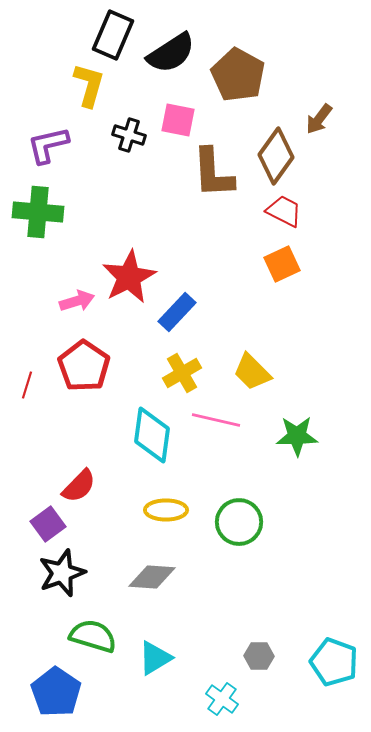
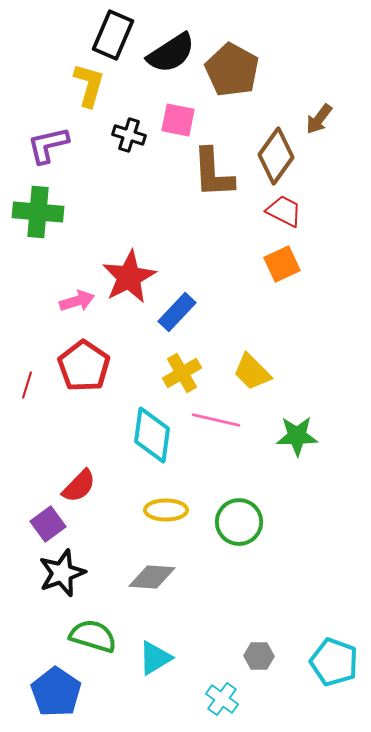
brown pentagon: moved 6 px left, 5 px up
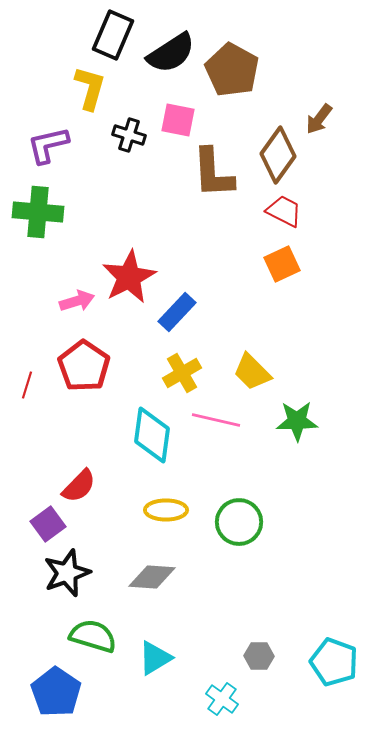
yellow L-shape: moved 1 px right, 3 px down
brown diamond: moved 2 px right, 1 px up
green star: moved 15 px up
black star: moved 5 px right
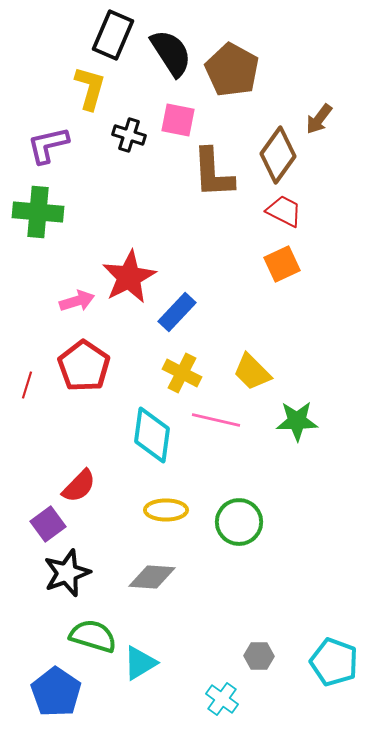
black semicircle: rotated 90 degrees counterclockwise
yellow cross: rotated 33 degrees counterclockwise
cyan triangle: moved 15 px left, 5 px down
